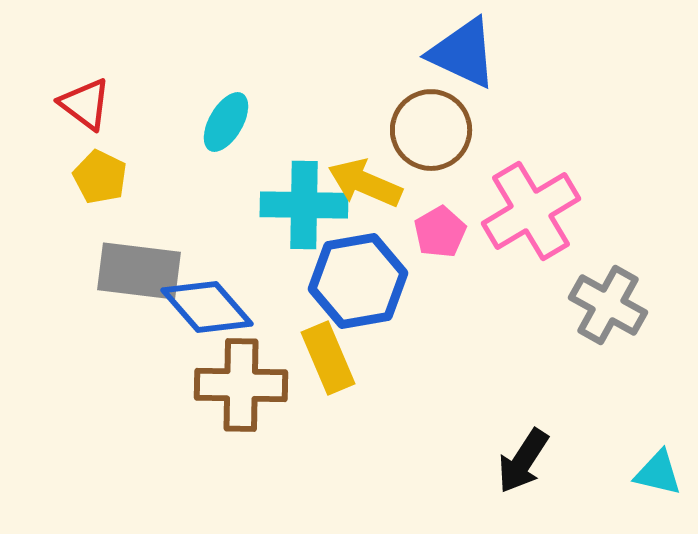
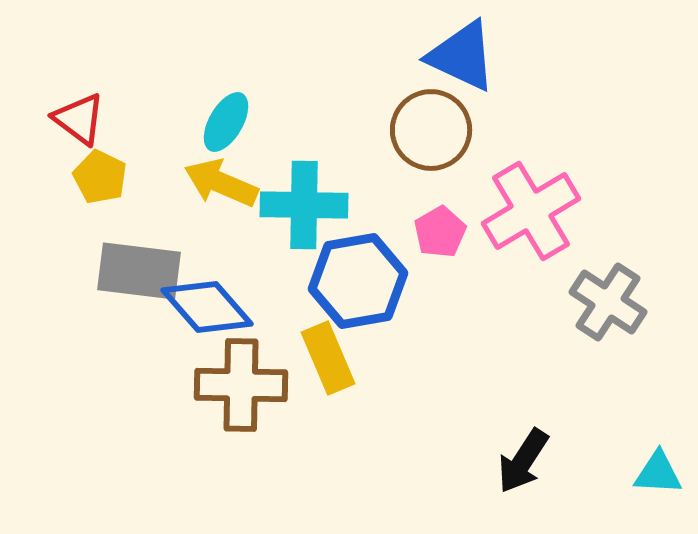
blue triangle: moved 1 px left, 3 px down
red triangle: moved 6 px left, 15 px down
yellow arrow: moved 144 px left
gray cross: moved 3 px up; rotated 4 degrees clockwise
cyan triangle: rotated 10 degrees counterclockwise
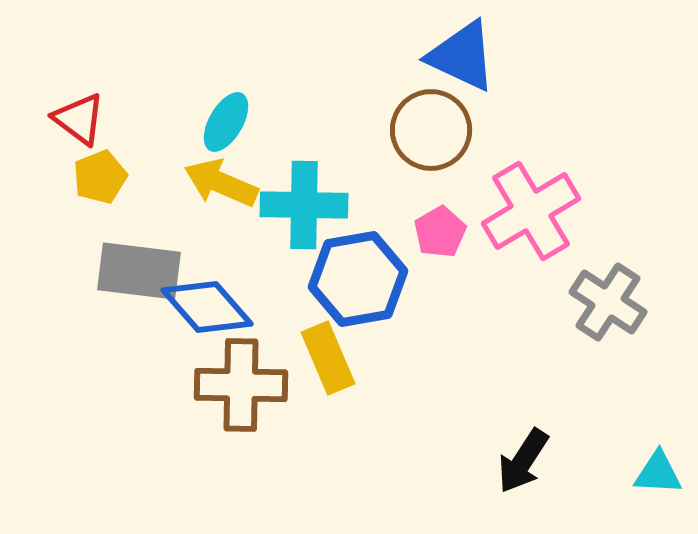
yellow pentagon: rotated 24 degrees clockwise
blue hexagon: moved 2 px up
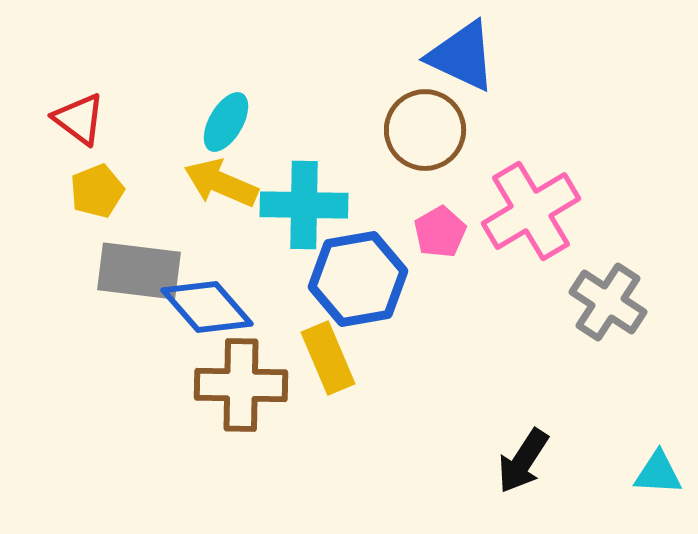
brown circle: moved 6 px left
yellow pentagon: moved 3 px left, 14 px down
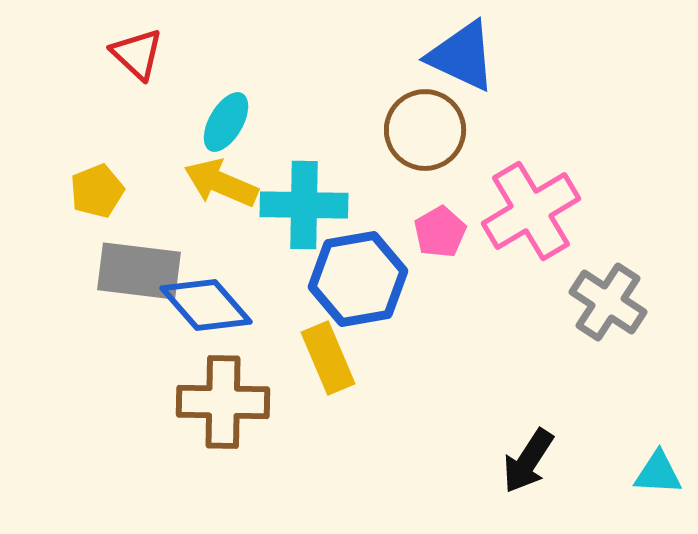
red triangle: moved 58 px right, 65 px up; rotated 6 degrees clockwise
blue diamond: moved 1 px left, 2 px up
brown cross: moved 18 px left, 17 px down
black arrow: moved 5 px right
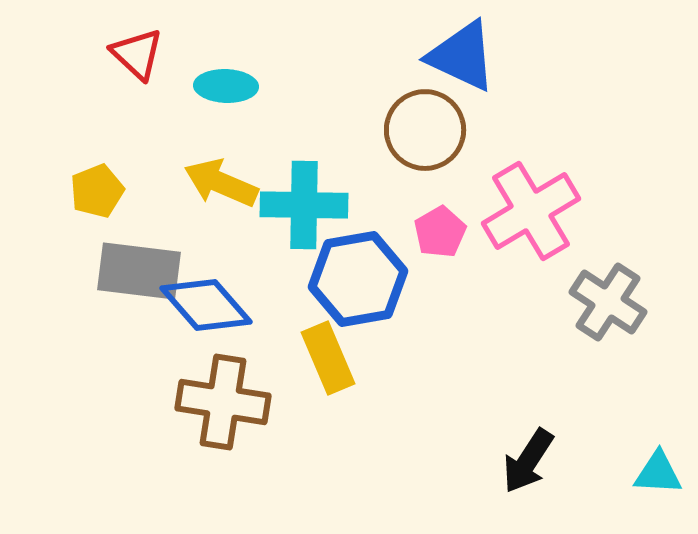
cyan ellipse: moved 36 px up; rotated 62 degrees clockwise
brown cross: rotated 8 degrees clockwise
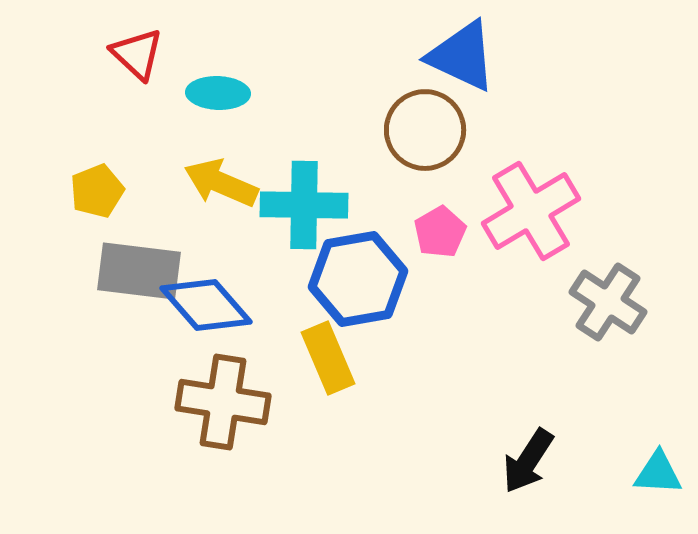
cyan ellipse: moved 8 px left, 7 px down
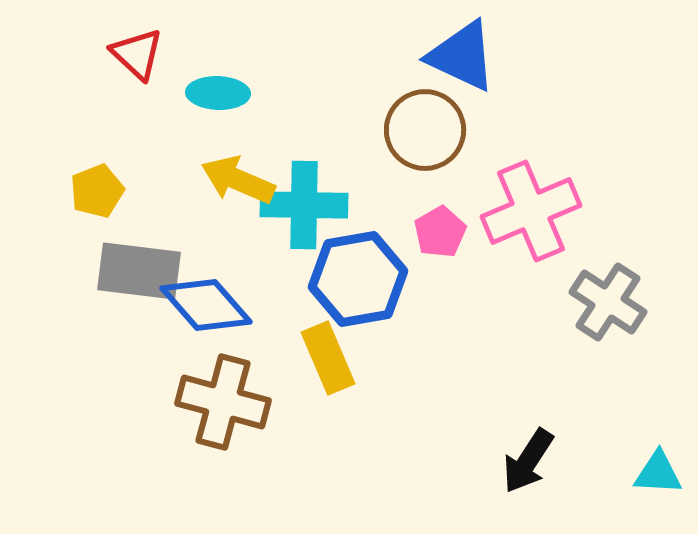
yellow arrow: moved 17 px right, 3 px up
pink cross: rotated 8 degrees clockwise
brown cross: rotated 6 degrees clockwise
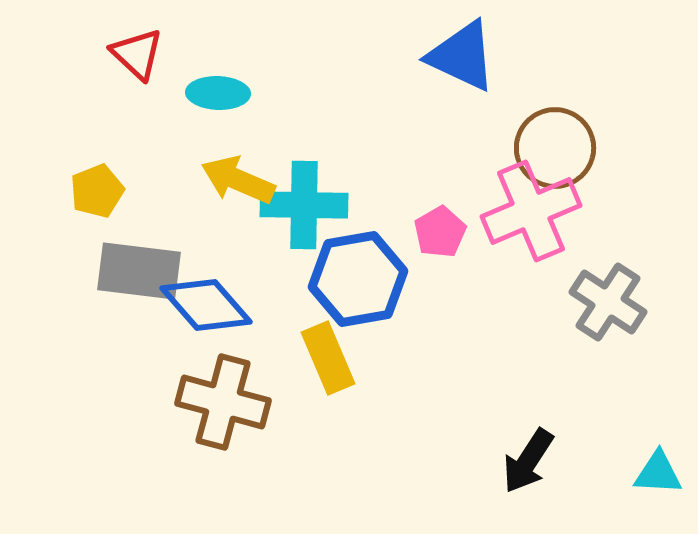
brown circle: moved 130 px right, 18 px down
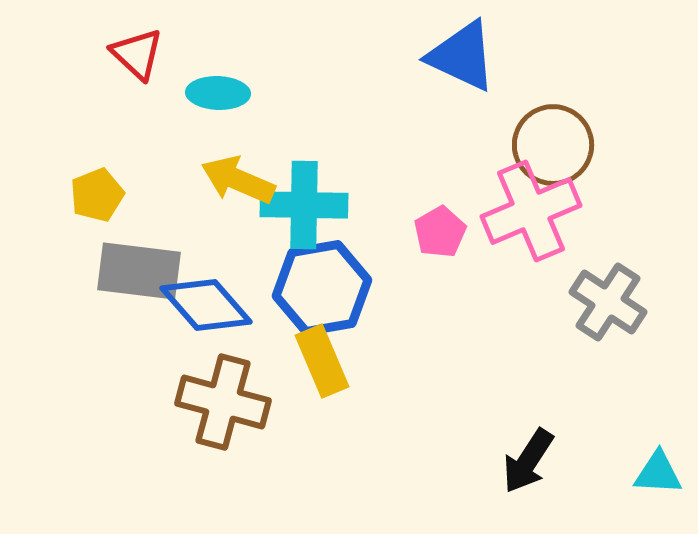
brown circle: moved 2 px left, 3 px up
yellow pentagon: moved 4 px down
blue hexagon: moved 36 px left, 9 px down
yellow rectangle: moved 6 px left, 3 px down
